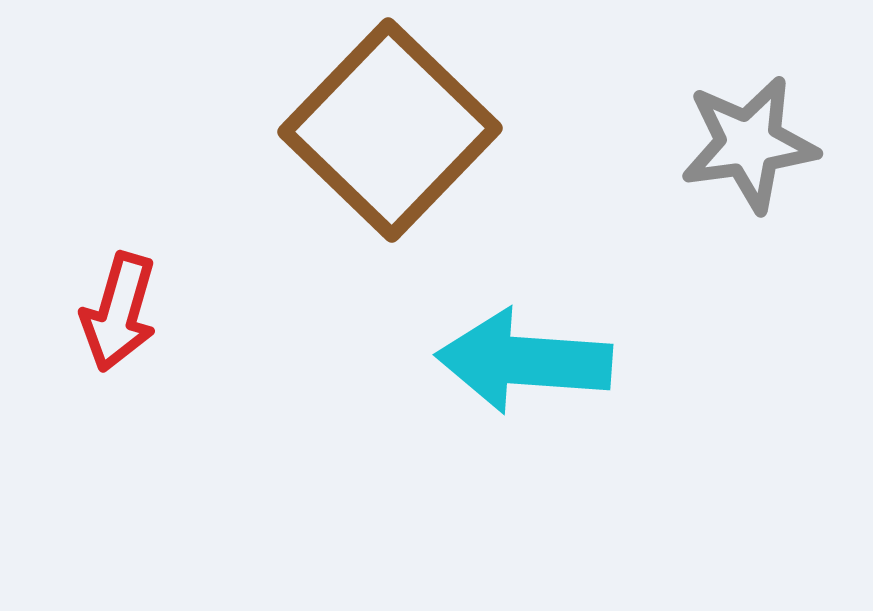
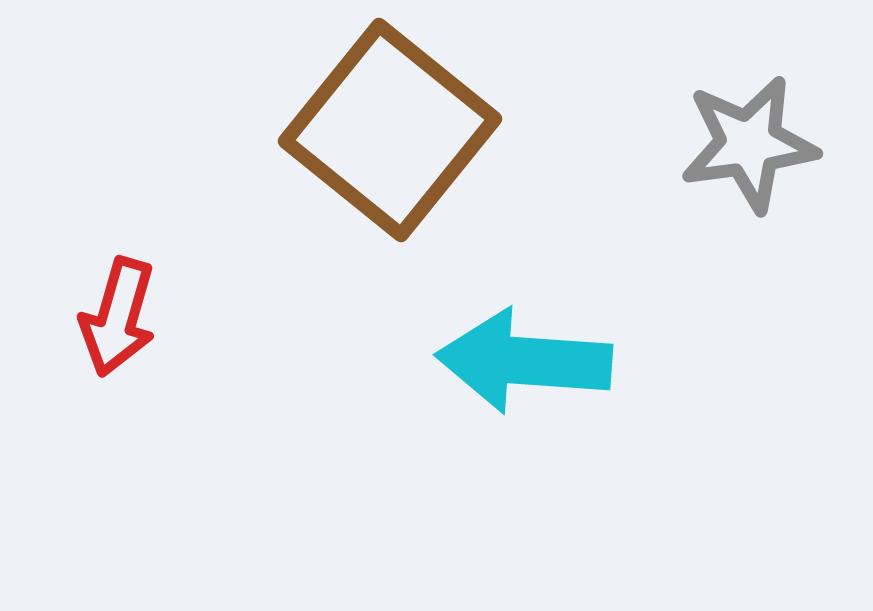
brown square: rotated 5 degrees counterclockwise
red arrow: moved 1 px left, 5 px down
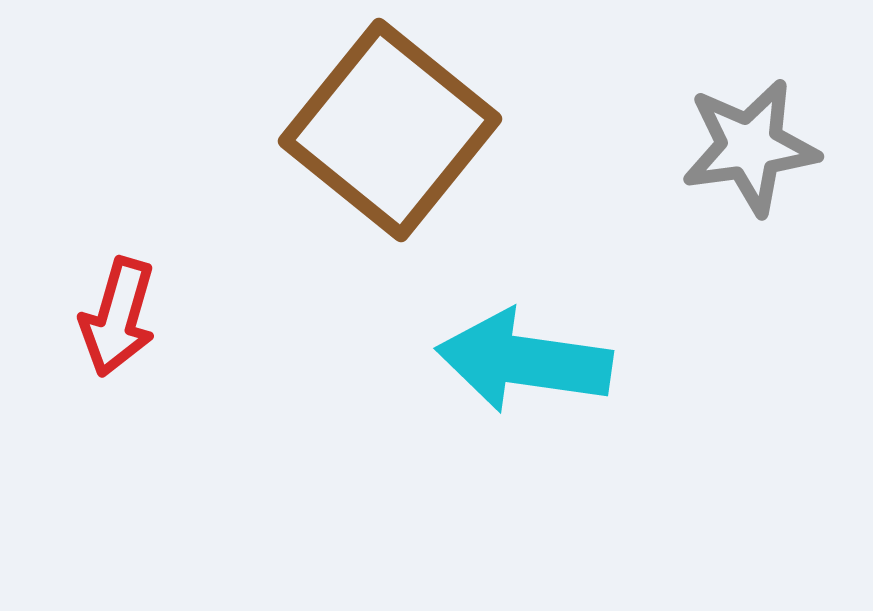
gray star: moved 1 px right, 3 px down
cyan arrow: rotated 4 degrees clockwise
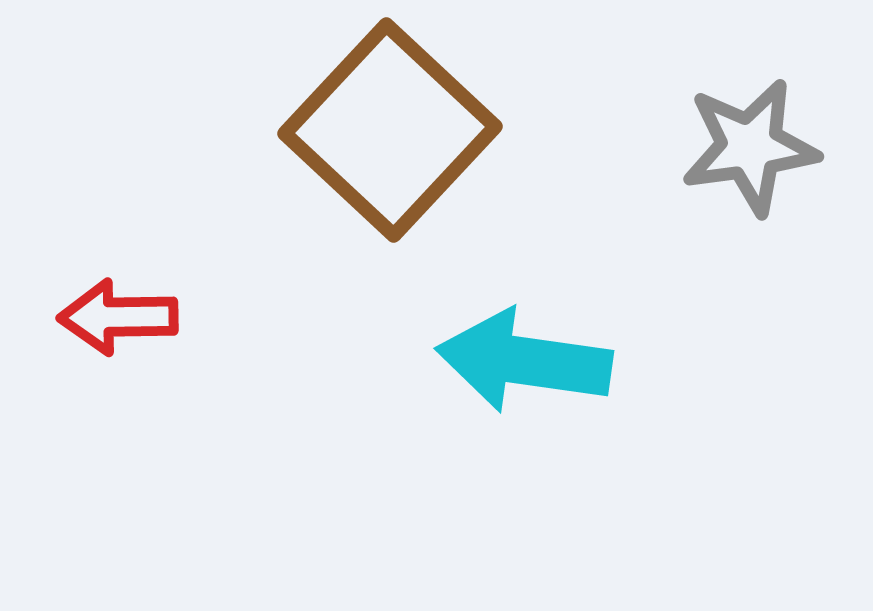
brown square: rotated 4 degrees clockwise
red arrow: rotated 73 degrees clockwise
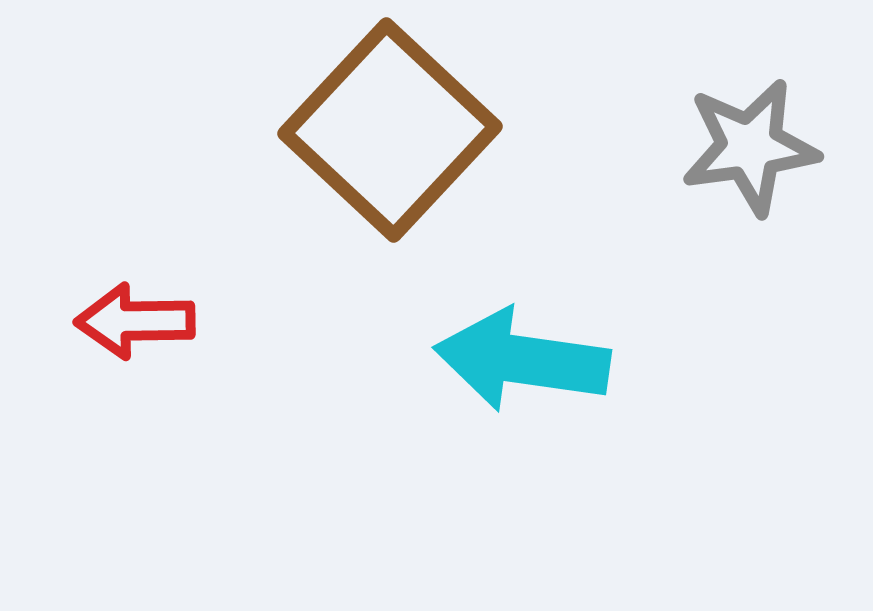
red arrow: moved 17 px right, 4 px down
cyan arrow: moved 2 px left, 1 px up
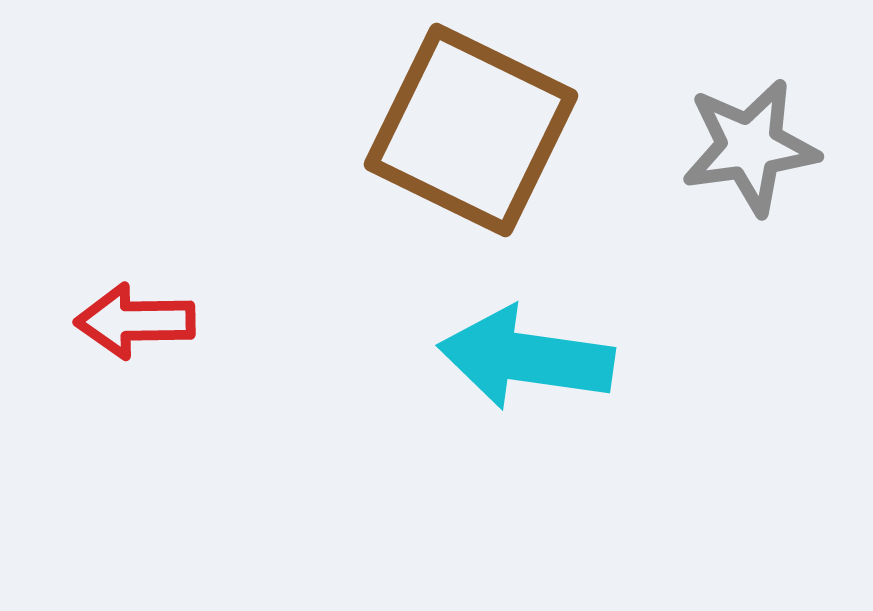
brown square: moved 81 px right; rotated 17 degrees counterclockwise
cyan arrow: moved 4 px right, 2 px up
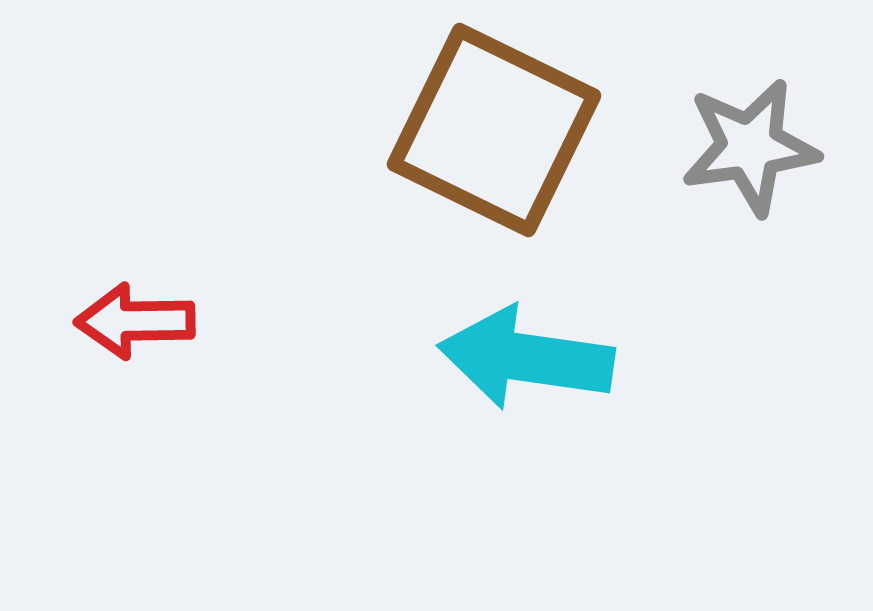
brown square: moved 23 px right
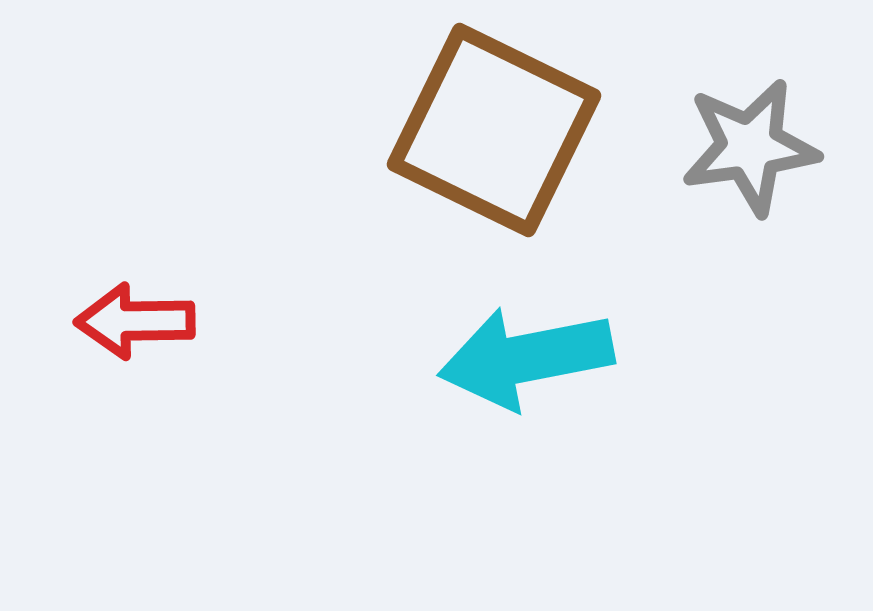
cyan arrow: rotated 19 degrees counterclockwise
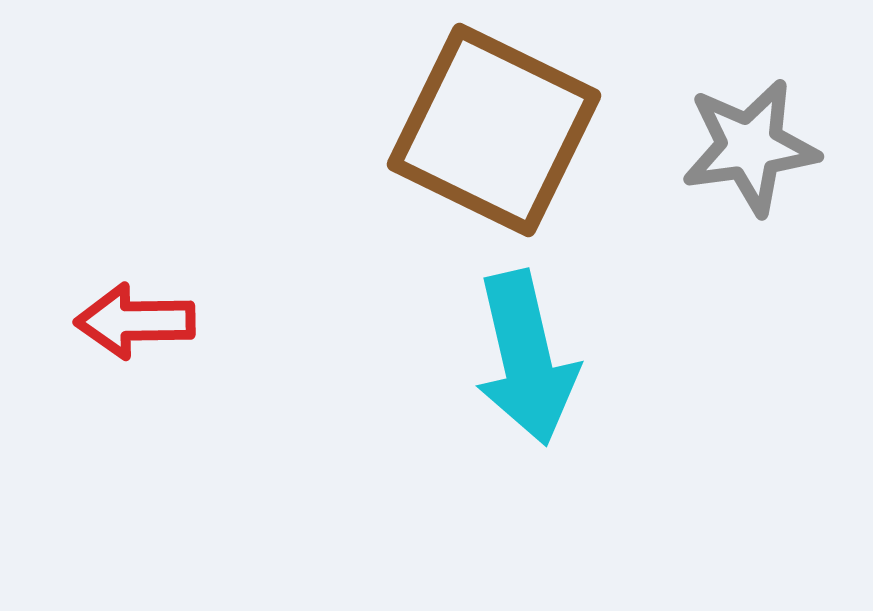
cyan arrow: rotated 92 degrees counterclockwise
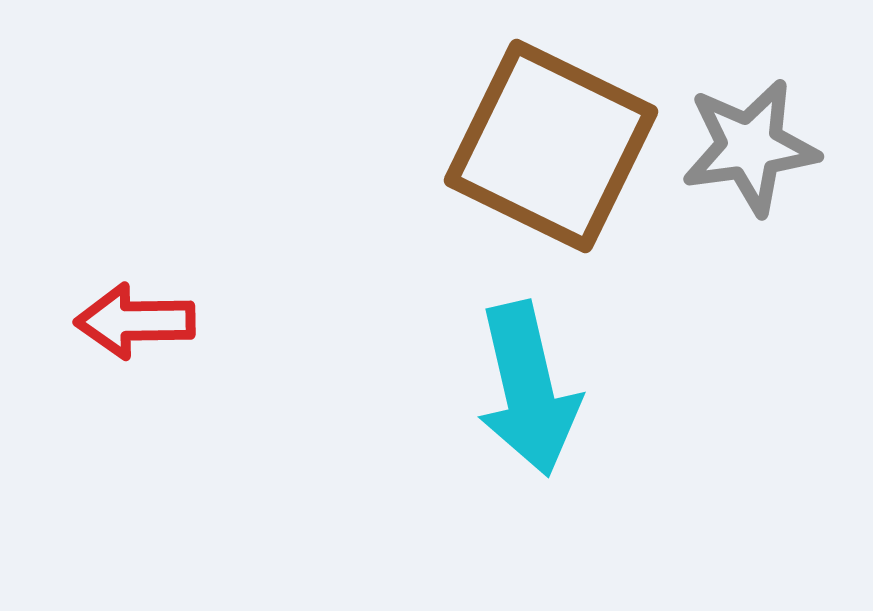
brown square: moved 57 px right, 16 px down
cyan arrow: moved 2 px right, 31 px down
